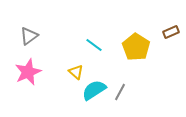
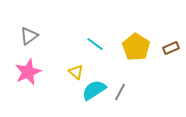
brown rectangle: moved 16 px down
cyan line: moved 1 px right, 1 px up
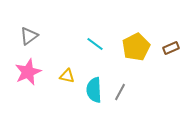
yellow pentagon: rotated 12 degrees clockwise
yellow triangle: moved 9 px left, 4 px down; rotated 28 degrees counterclockwise
cyan semicircle: rotated 60 degrees counterclockwise
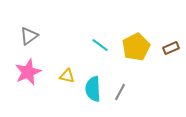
cyan line: moved 5 px right, 1 px down
cyan semicircle: moved 1 px left, 1 px up
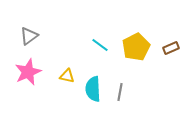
gray line: rotated 18 degrees counterclockwise
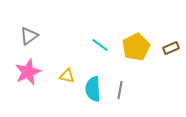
gray line: moved 2 px up
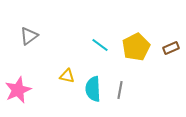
pink star: moved 10 px left, 18 px down
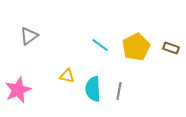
brown rectangle: rotated 42 degrees clockwise
gray line: moved 1 px left, 1 px down
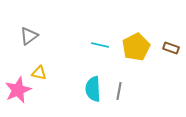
cyan line: rotated 24 degrees counterclockwise
yellow triangle: moved 28 px left, 3 px up
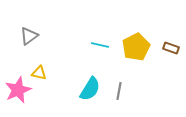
cyan semicircle: moved 3 px left; rotated 145 degrees counterclockwise
